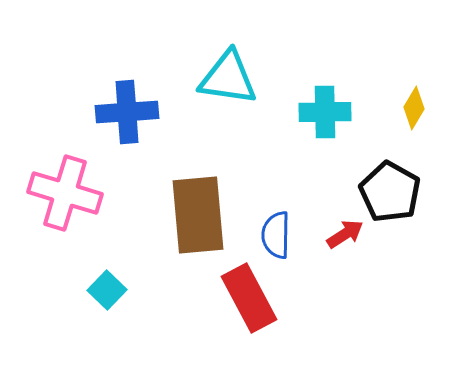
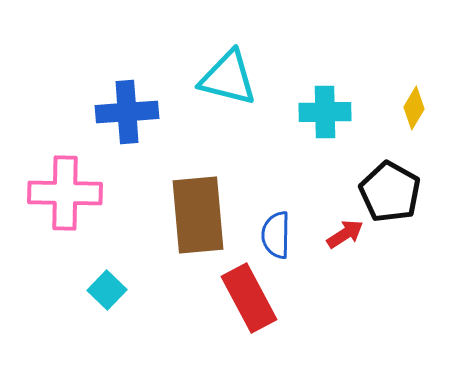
cyan triangle: rotated 6 degrees clockwise
pink cross: rotated 16 degrees counterclockwise
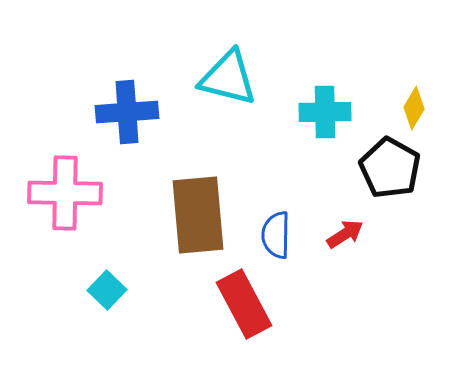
black pentagon: moved 24 px up
red rectangle: moved 5 px left, 6 px down
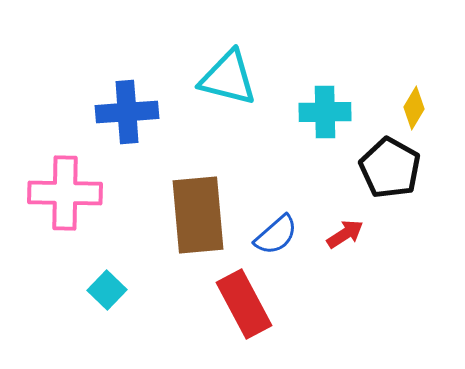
blue semicircle: rotated 132 degrees counterclockwise
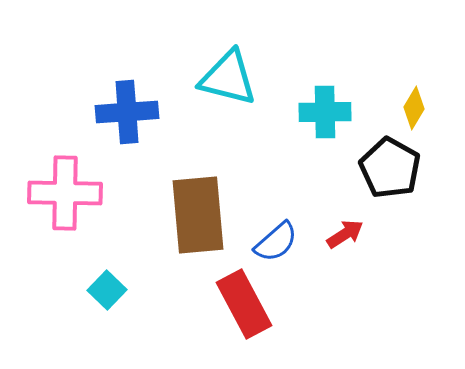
blue semicircle: moved 7 px down
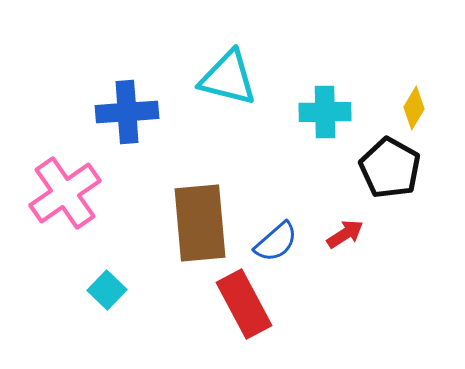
pink cross: rotated 36 degrees counterclockwise
brown rectangle: moved 2 px right, 8 px down
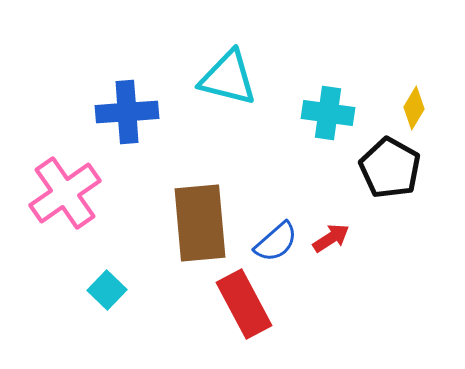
cyan cross: moved 3 px right, 1 px down; rotated 9 degrees clockwise
red arrow: moved 14 px left, 4 px down
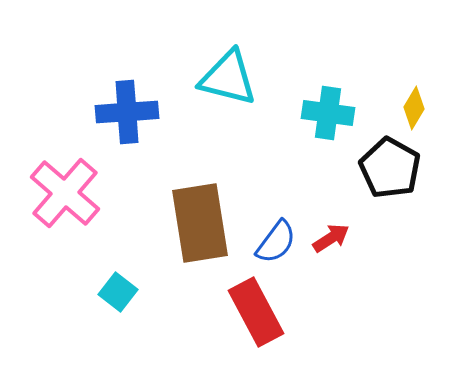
pink cross: rotated 14 degrees counterclockwise
brown rectangle: rotated 4 degrees counterclockwise
blue semicircle: rotated 12 degrees counterclockwise
cyan square: moved 11 px right, 2 px down; rotated 6 degrees counterclockwise
red rectangle: moved 12 px right, 8 px down
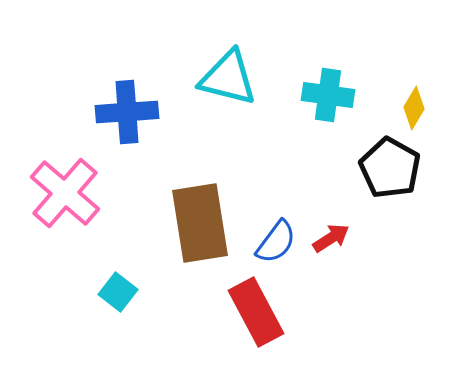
cyan cross: moved 18 px up
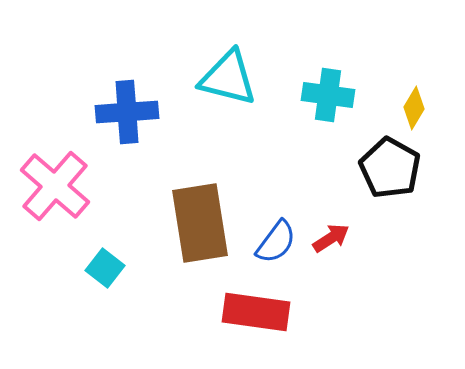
pink cross: moved 10 px left, 7 px up
cyan square: moved 13 px left, 24 px up
red rectangle: rotated 54 degrees counterclockwise
